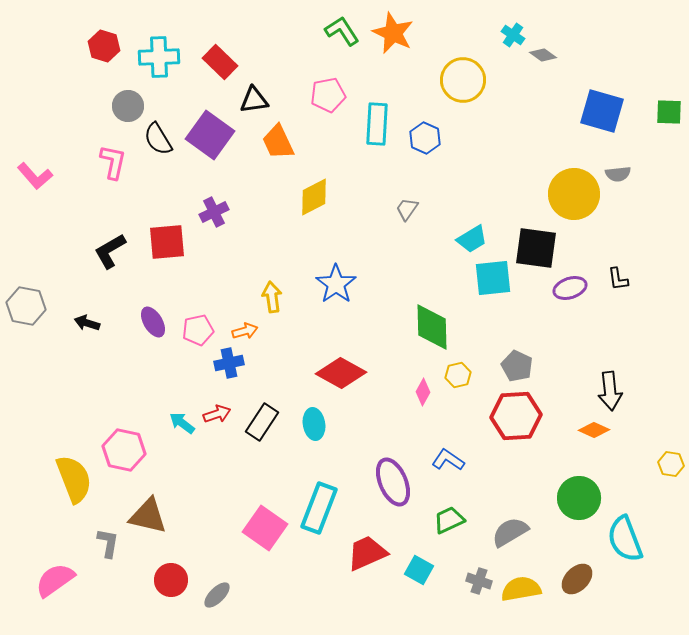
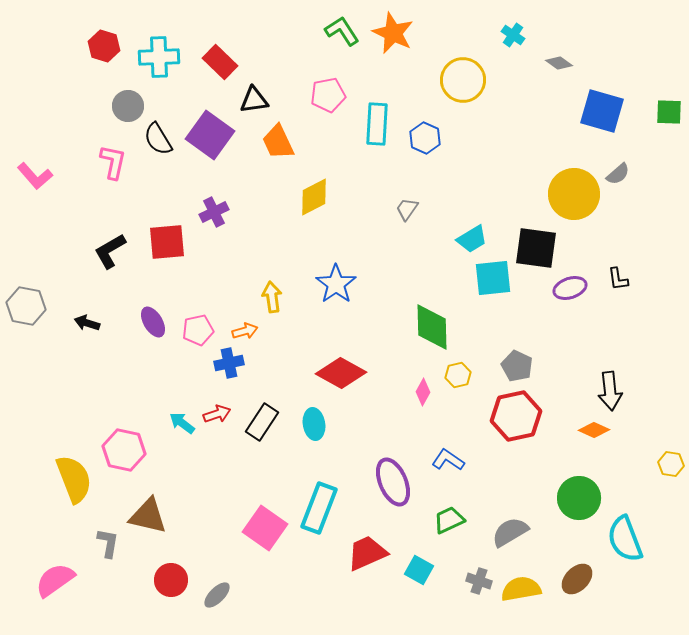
gray diamond at (543, 55): moved 16 px right, 8 px down
gray semicircle at (618, 174): rotated 35 degrees counterclockwise
red hexagon at (516, 416): rotated 9 degrees counterclockwise
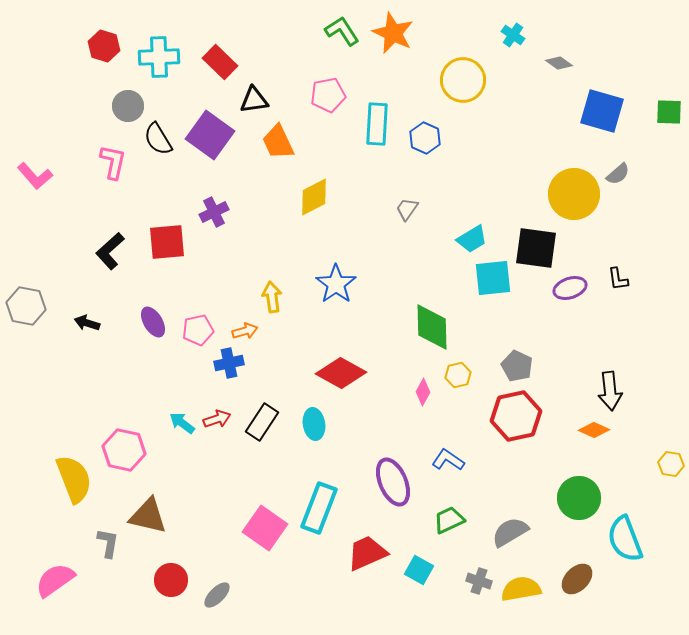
black L-shape at (110, 251): rotated 12 degrees counterclockwise
red arrow at (217, 414): moved 5 px down
